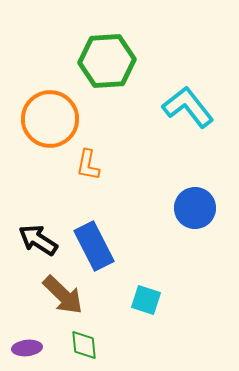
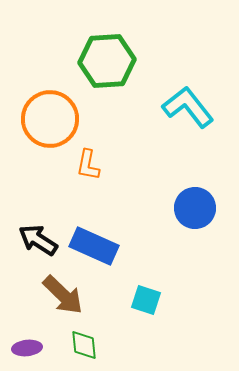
blue rectangle: rotated 39 degrees counterclockwise
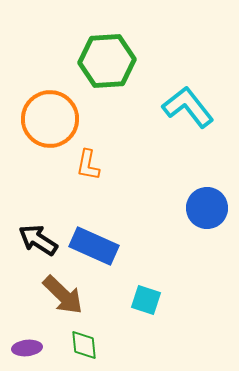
blue circle: moved 12 px right
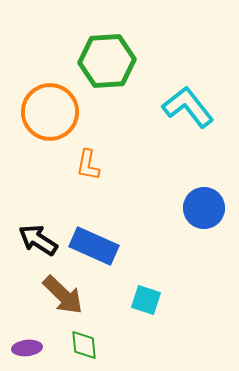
orange circle: moved 7 px up
blue circle: moved 3 px left
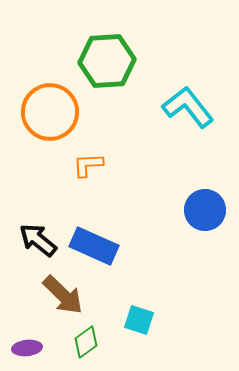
orange L-shape: rotated 76 degrees clockwise
blue circle: moved 1 px right, 2 px down
black arrow: rotated 6 degrees clockwise
cyan square: moved 7 px left, 20 px down
green diamond: moved 2 px right, 3 px up; rotated 60 degrees clockwise
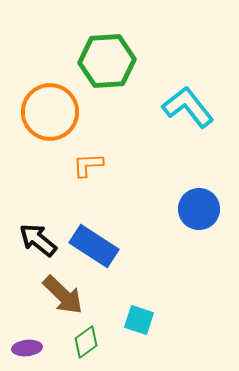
blue circle: moved 6 px left, 1 px up
blue rectangle: rotated 9 degrees clockwise
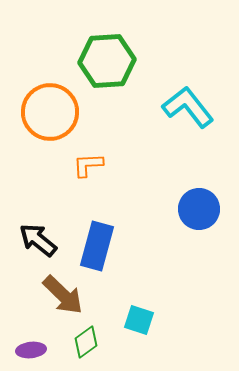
blue rectangle: moved 3 px right; rotated 72 degrees clockwise
purple ellipse: moved 4 px right, 2 px down
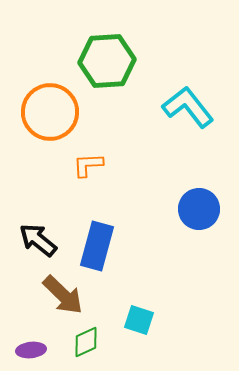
green diamond: rotated 12 degrees clockwise
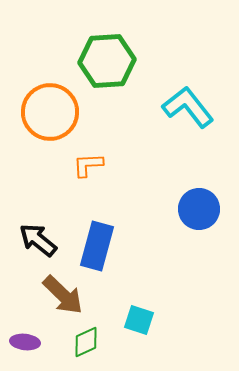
purple ellipse: moved 6 px left, 8 px up; rotated 12 degrees clockwise
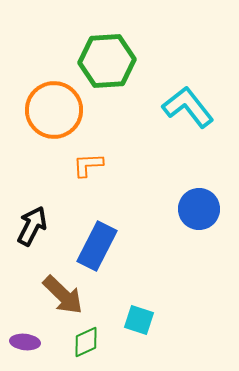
orange circle: moved 4 px right, 2 px up
black arrow: moved 6 px left, 14 px up; rotated 78 degrees clockwise
blue rectangle: rotated 12 degrees clockwise
